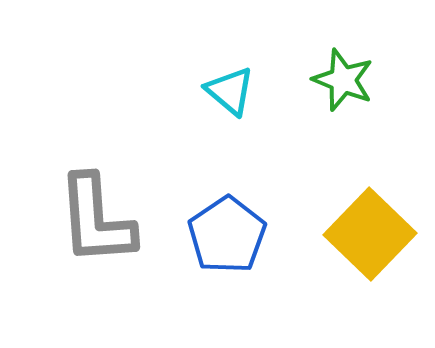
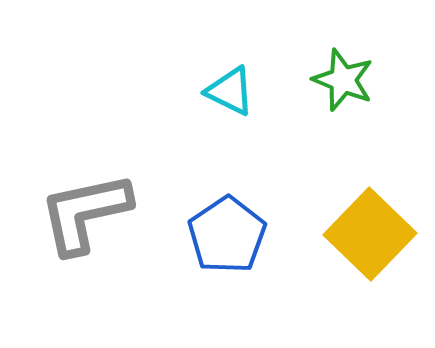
cyan triangle: rotated 14 degrees counterclockwise
gray L-shape: moved 11 px left, 7 px up; rotated 82 degrees clockwise
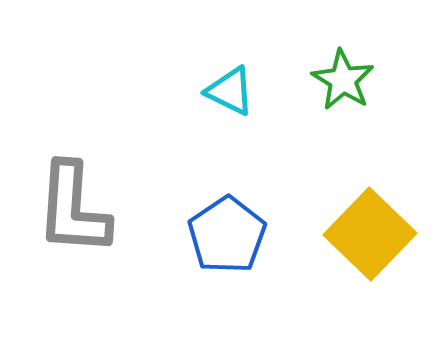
green star: rotated 10 degrees clockwise
gray L-shape: moved 12 px left, 4 px up; rotated 74 degrees counterclockwise
